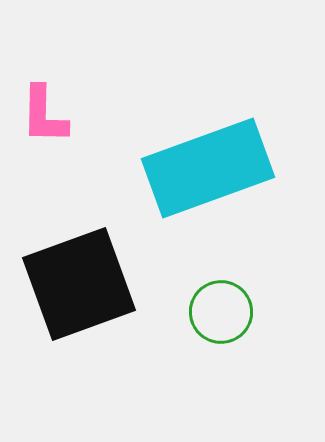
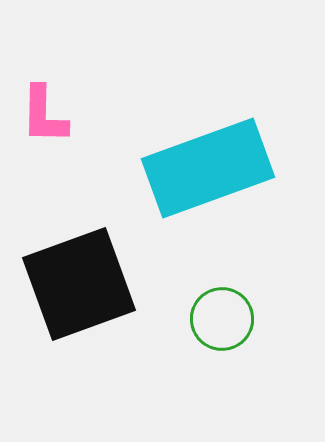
green circle: moved 1 px right, 7 px down
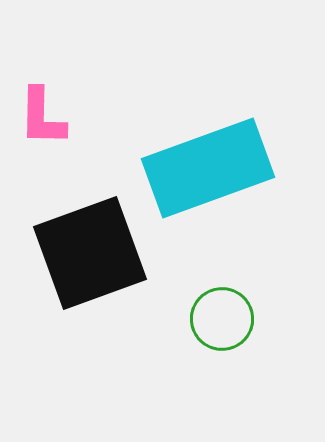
pink L-shape: moved 2 px left, 2 px down
black square: moved 11 px right, 31 px up
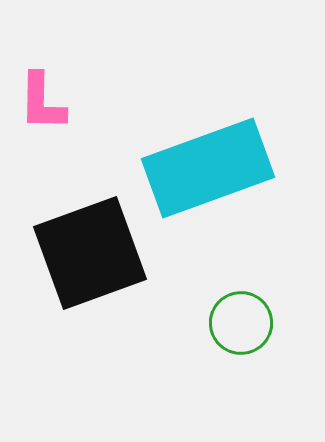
pink L-shape: moved 15 px up
green circle: moved 19 px right, 4 px down
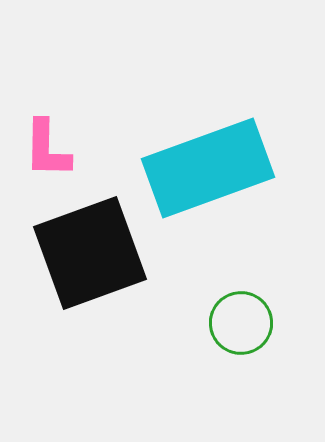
pink L-shape: moved 5 px right, 47 px down
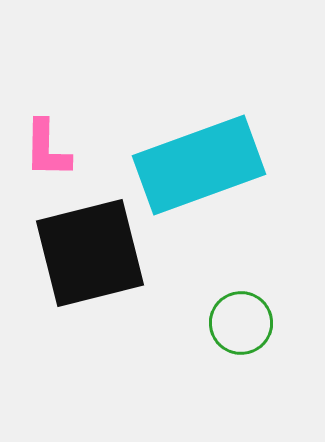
cyan rectangle: moved 9 px left, 3 px up
black square: rotated 6 degrees clockwise
